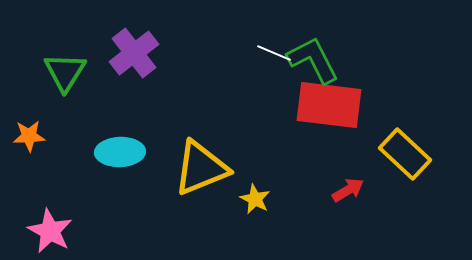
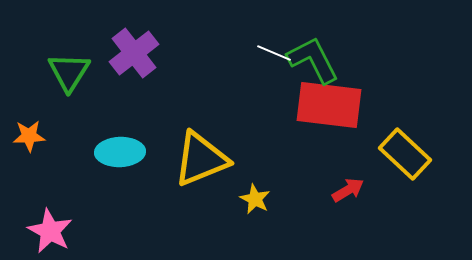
green triangle: moved 4 px right
yellow triangle: moved 9 px up
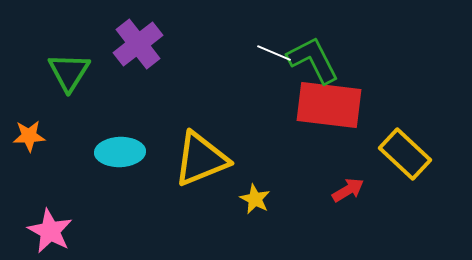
purple cross: moved 4 px right, 9 px up
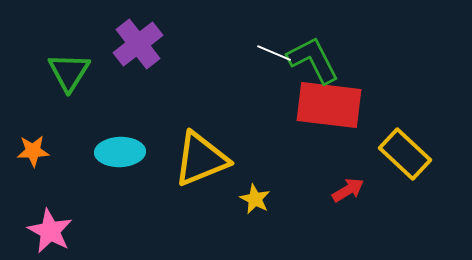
orange star: moved 4 px right, 15 px down
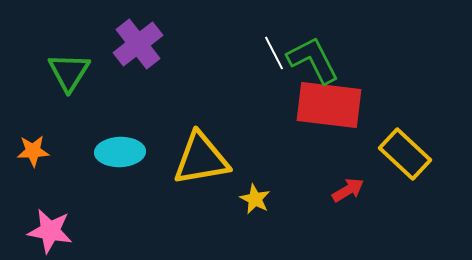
white line: rotated 40 degrees clockwise
yellow triangle: rotated 12 degrees clockwise
pink star: rotated 18 degrees counterclockwise
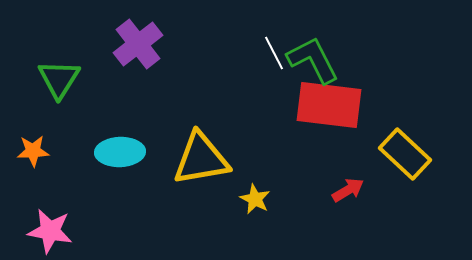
green triangle: moved 10 px left, 7 px down
